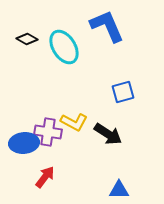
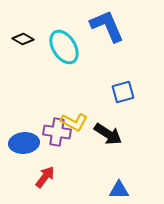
black diamond: moved 4 px left
purple cross: moved 9 px right
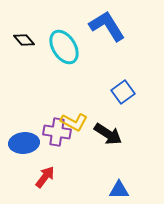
blue L-shape: rotated 9 degrees counterclockwise
black diamond: moved 1 px right, 1 px down; rotated 20 degrees clockwise
blue square: rotated 20 degrees counterclockwise
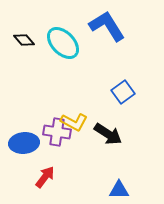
cyan ellipse: moved 1 px left, 4 px up; rotated 12 degrees counterclockwise
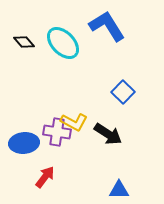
black diamond: moved 2 px down
blue square: rotated 10 degrees counterclockwise
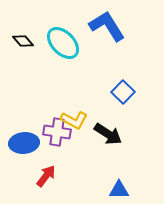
black diamond: moved 1 px left, 1 px up
yellow L-shape: moved 2 px up
red arrow: moved 1 px right, 1 px up
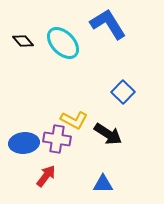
blue L-shape: moved 1 px right, 2 px up
purple cross: moved 7 px down
blue triangle: moved 16 px left, 6 px up
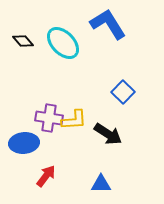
yellow L-shape: rotated 32 degrees counterclockwise
purple cross: moved 8 px left, 21 px up
blue triangle: moved 2 px left
